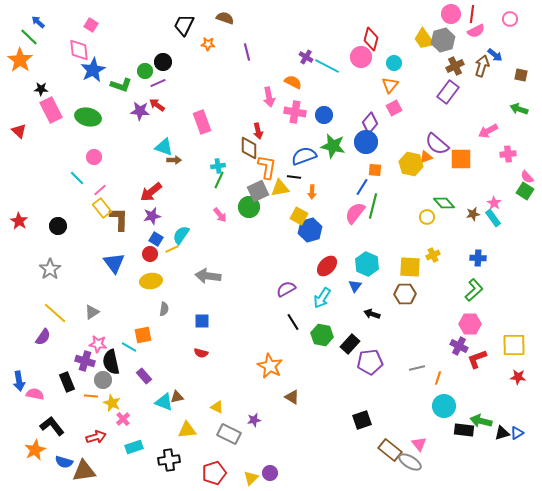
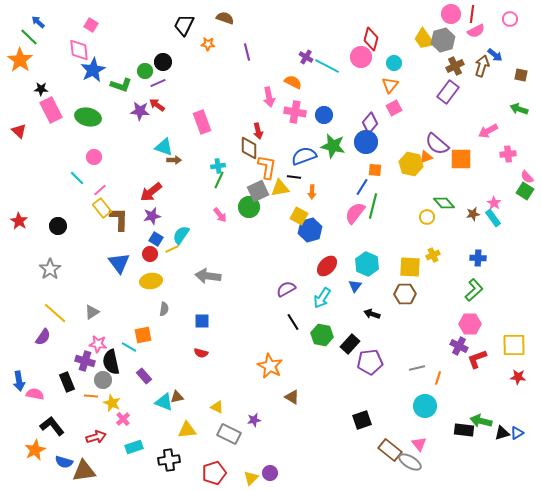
blue triangle at (114, 263): moved 5 px right
cyan circle at (444, 406): moved 19 px left
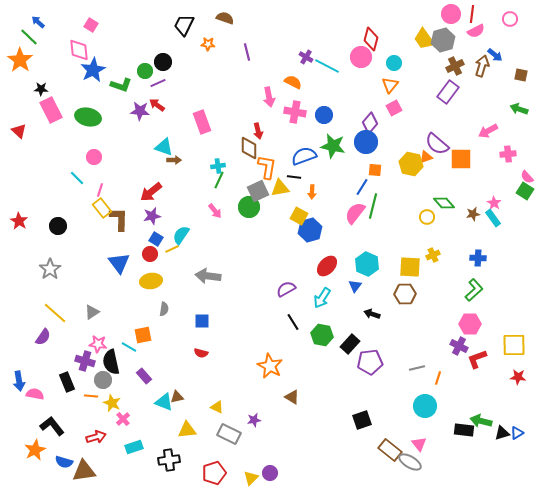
pink line at (100, 190): rotated 32 degrees counterclockwise
pink arrow at (220, 215): moved 5 px left, 4 px up
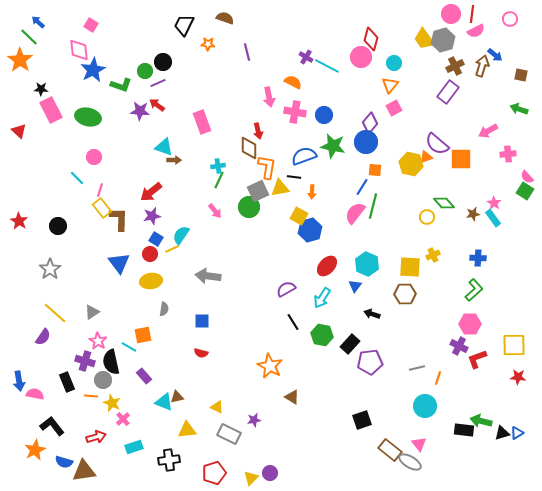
pink star at (98, 344): moved 3 px up; rotated 24 degrees clockwise
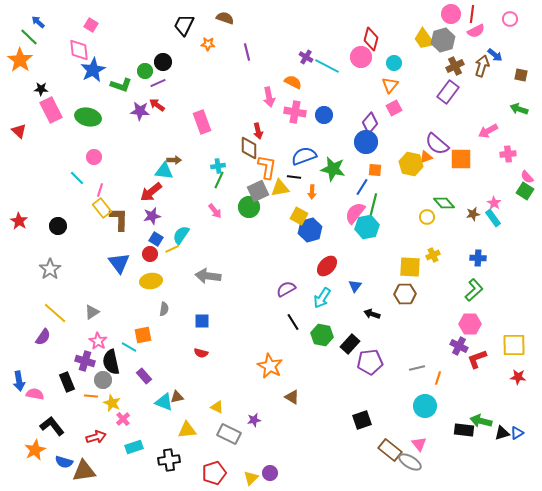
green star at (333, 146): moved 23 px down
cyan triangle at (164, 147): moved 24 px down; rotated 12 degrees counterclockwise
cyan hexagon at (367, 264): moved 37 px up; rotated 25 degrees clockwise
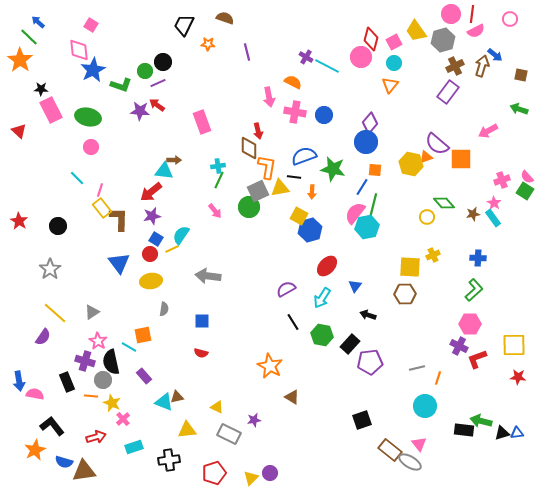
yellow trapezoid at (424, 39): moved 8 px left, 8 px up
pink square at (394, 108): moved 66 px up
pink cross at (508, 154): moved 6 px left, 26 px down; rotated 14 degrees counterclockwise
pink circle at (94, 157): moved 3 px left, 10 px up
black arrow at (372, 314): moved 4 px left, 1 px down
blue triangle at (517, 433): rotated 24 degrees clockwise
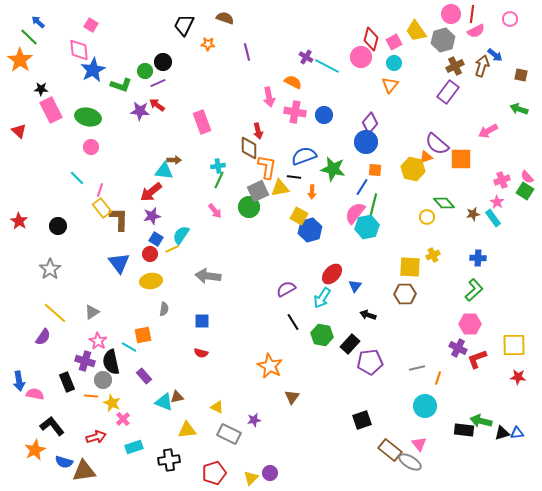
yellow hexagon at (411, 164): moved 2 px right, 5 px down
pink star at (494, 203): moved 3 px right, 1 px up
red ellipse at (327, 266): moved 5 px right, 8 px down
purple cross at (459, 346): moved 1 px left, 2 px down
brown triangle at (292, 397): rotated 35 degrees clockwise
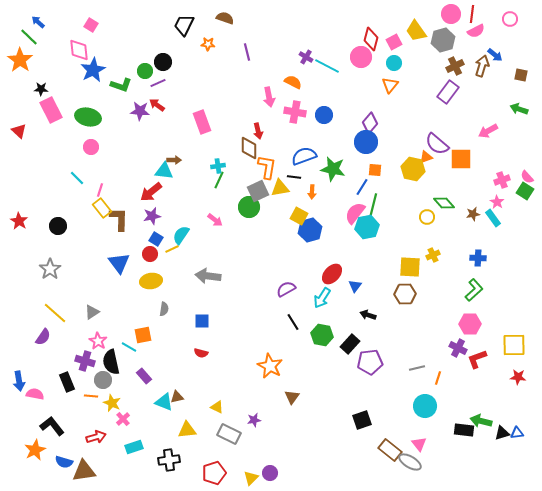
pink arrow at (215, 211): moved 9 px down; rotated 14 degrees counterclockwise
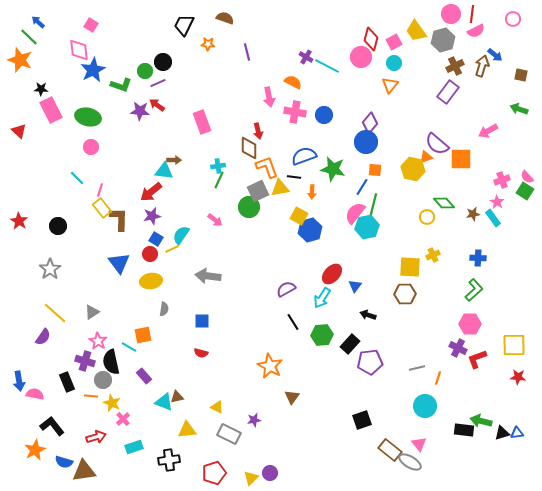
pink circle at (510, 19): moved 3 px right
orange star at (20, 60): rotated 15 degrees counterclockwise
orange L-shape at (267, 167): rotated 30 degrees counterclockwise
green hexagon at (322, 335): rotated 15 degrees counterclockwise
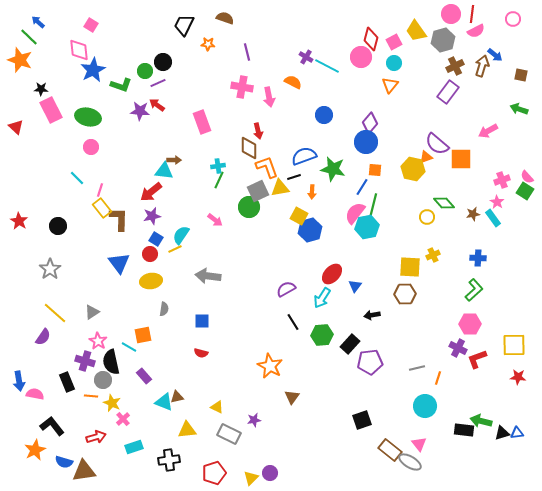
pink cross at (295, 112): moved 53 px left, 25 px up
red triangle at (19, 131): moved 3 px left, 4 px up
black line at (294, 177): rotated 24 degrees counterclockwise
yellow line at (172, 249): moved 3 px right
black arrow at (368, 315): moved 4 px right; rotated 28 degrees counterclockwise
